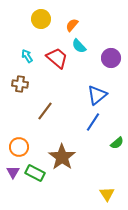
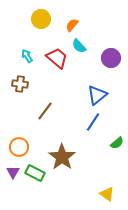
yellow triangle: rotated 21 degrees counterclockwise
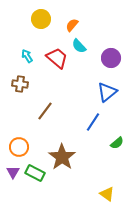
blue triangle: moved 10 px right, 3 px up
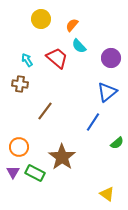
cyan arrow: moved 4 px down
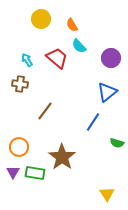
orange semicircle: rotated 72 degrees counterclockwise
green semicircle: rotated 56 degrees clockwise
green rectangle: rotated 18 degrees counterclockwise
yellow triangle: rotated 21 degrees clockwise
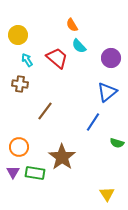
yellow circle: moved 23 px left, 16 px down
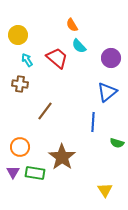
blue line: rotated 30 degrees counterclockwise
orange circle: moved 1 px right
yellow triangle: moved 2 px left, 4 px up
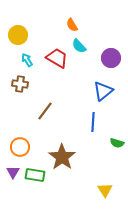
red trapezoid: rotated 10 degrees counterclockwise
blue triangle: moved 4 px left, 1 px up
green rectangle: moved 2 px down
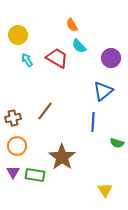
brown cross: moved 7 px left, 34 px down; rotated 21 degrees counterclockwise
orange circle: moved 3 px left, 1 px up
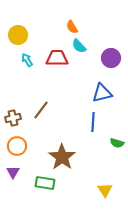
orange semicircle: moved 2 px down
red trapezoid: rotated 30 degrees counterclockwise
blue triangle: moved 1 px left, 2 px down; rotated 25 degrees clockwise
brown line: moved 4 px left, 1 px up
green rectangle: moved 10 px right, 8 px down
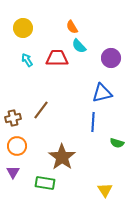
yellow circle: moved 5 px right, 7 px up
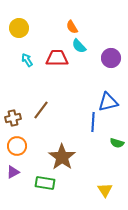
yellow circle: moved 4 px left
blue triangle: moved 6 px right, 9 px down
purple triangle: rotated 32 degrees clockwise
